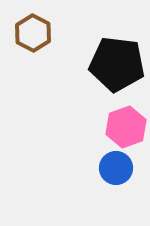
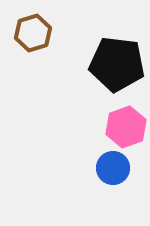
brown hexagon: rotated 15 degrees clockwise
blue circle: moved 3 px left
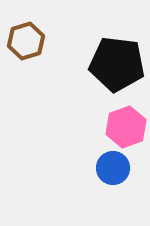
brown hexagon: moved 7 px left, 8 px down
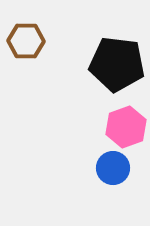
brown hexagon: rotated 18 degrees clockwise
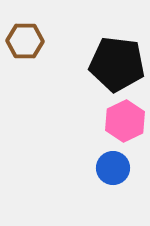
brown hexagon: moved 1 px left
pink hexagon: moved 1 px left, 6 px up; rotated 6 degrees counterclockwise
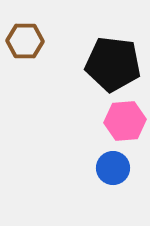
black pentagon: moved 4 px left
pink hexagon: rotated 21 degrees clockwise
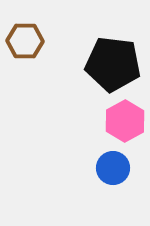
pink hexagon: rotated 24 degrees counterclockwise
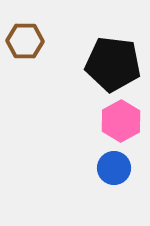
pink hexagon: moved 4 px left
blue circle: moved 1 px right
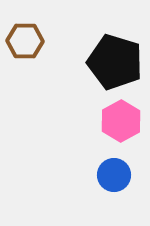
black pentagon: moved 2 px right, 2 px up; rotated 10 degrees clockwise
blue circle: moved 7 px down
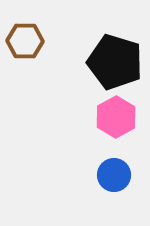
pink hexagon: moved 5 px left, 4 px up
